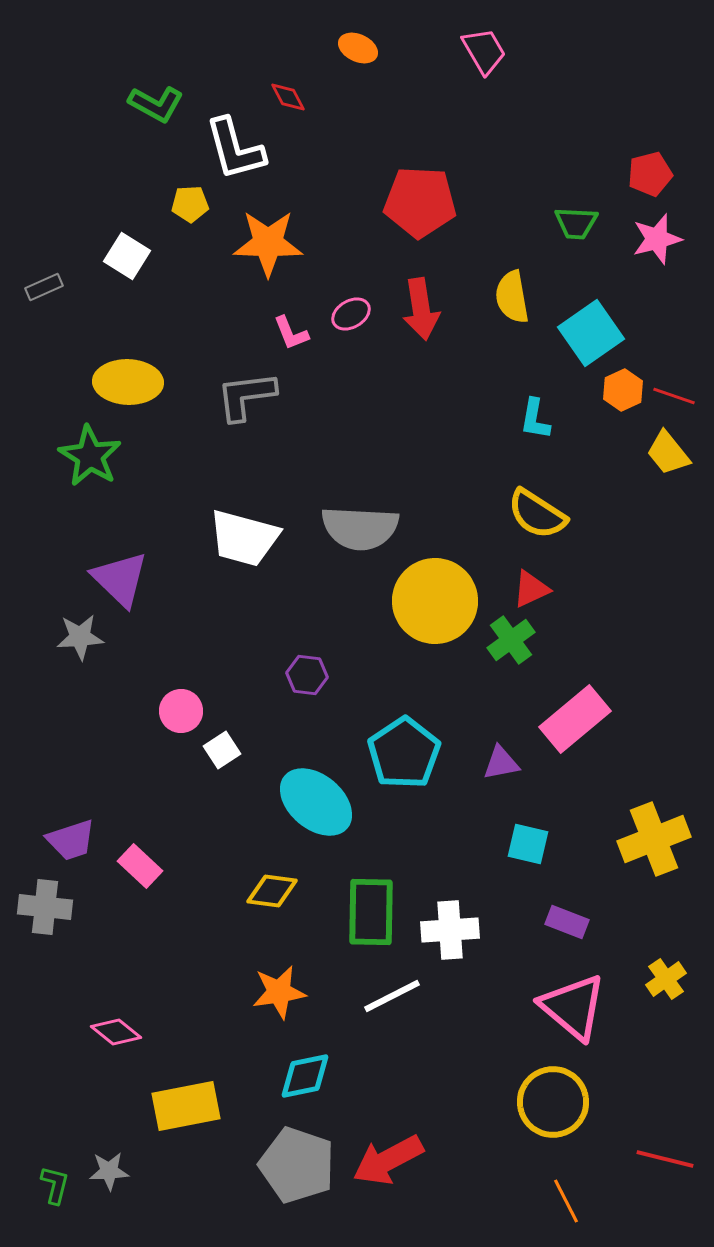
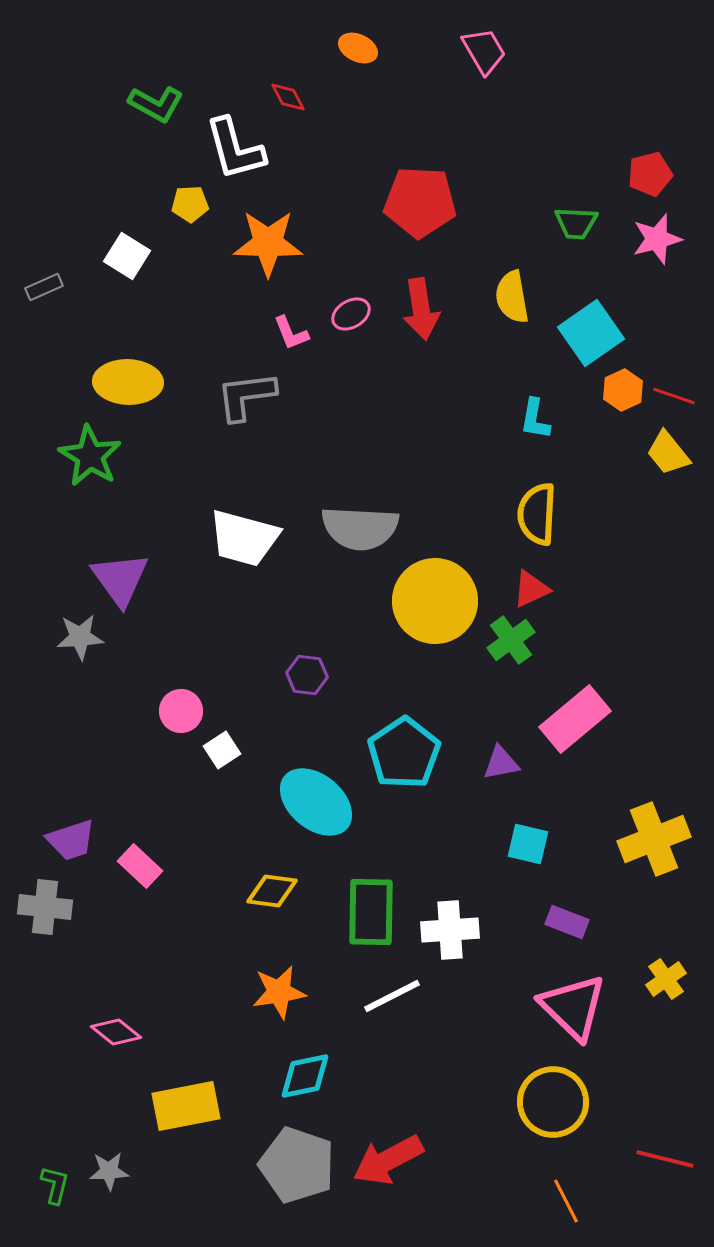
yellow semicircle at (537, 514): rotated 60 degrees clockwise
purple triangle at (120, 579): rotated 10 degrees clockwise
pink triangle at (573, 1007): rotated 4 degrees clockwise
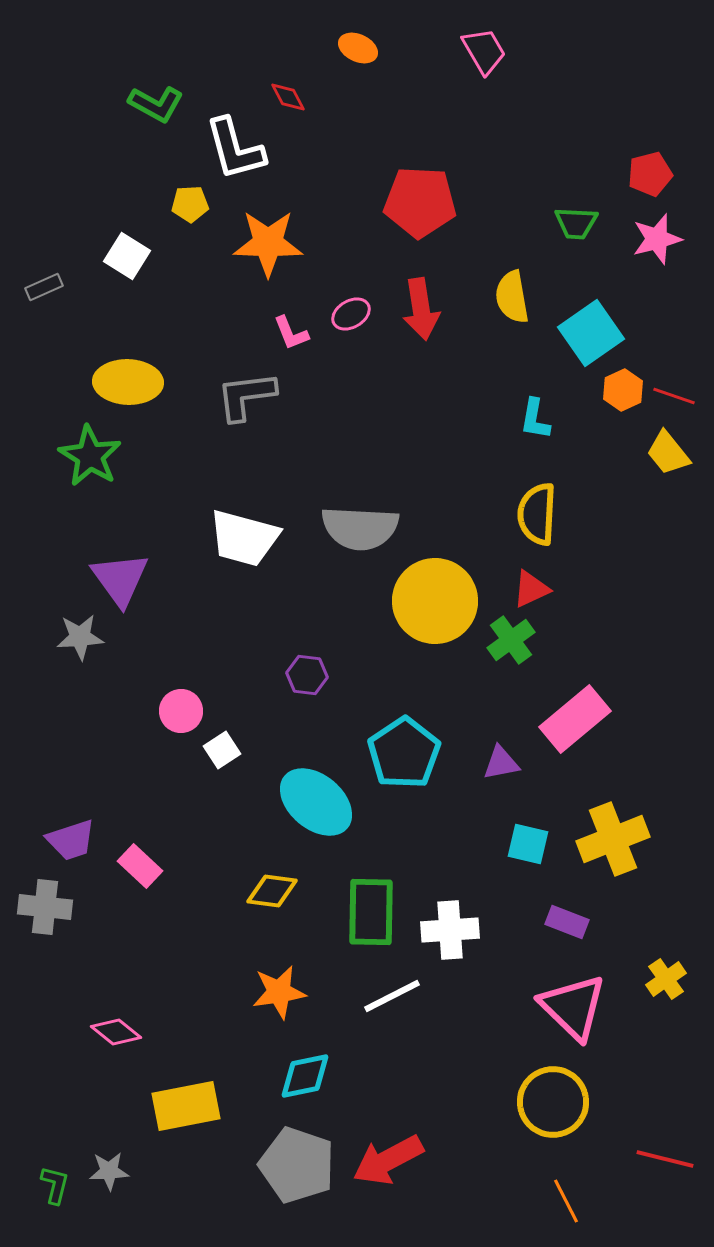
yellow cross at (654, 839): moved 41 px left
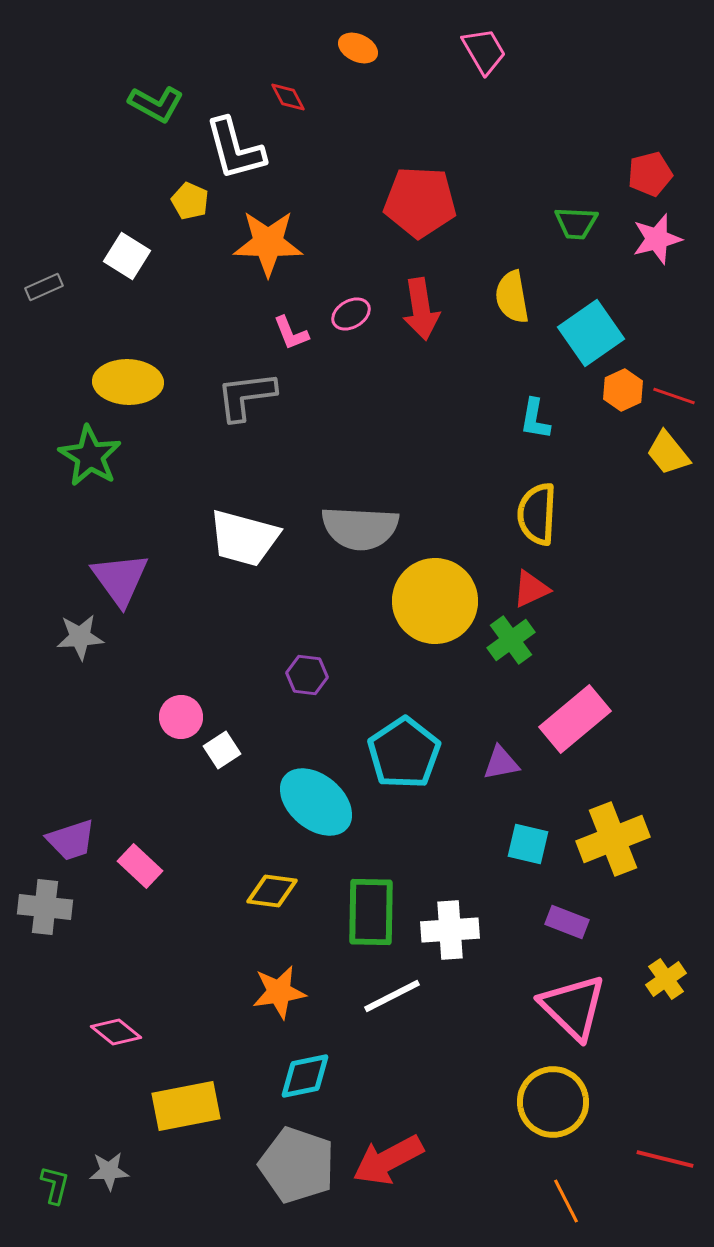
yellow pentagon at (190, 204): moved 3 px up; rotated 27 degrees clockwise
pink circle at (181, 711): moved 6 px down
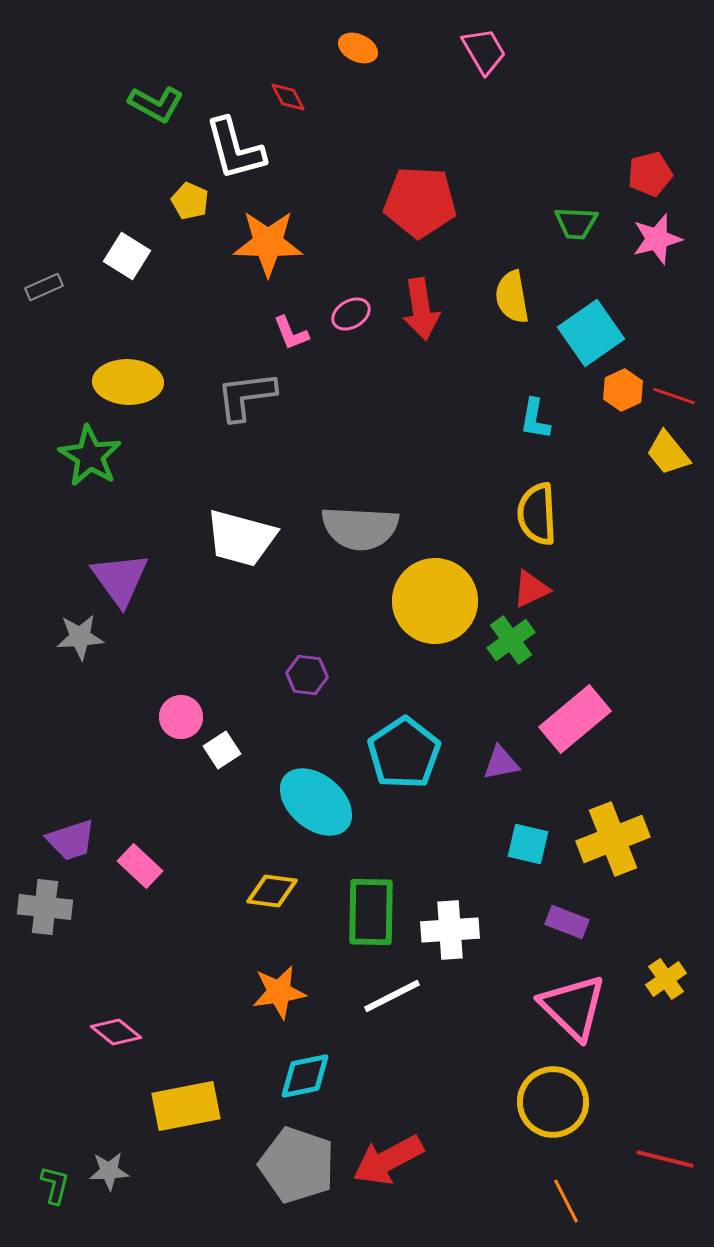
yellow semicircle at (537, 514): rotated 6 degrees counterclockwise
white trapezoid at (244, 538): moved 3 px left
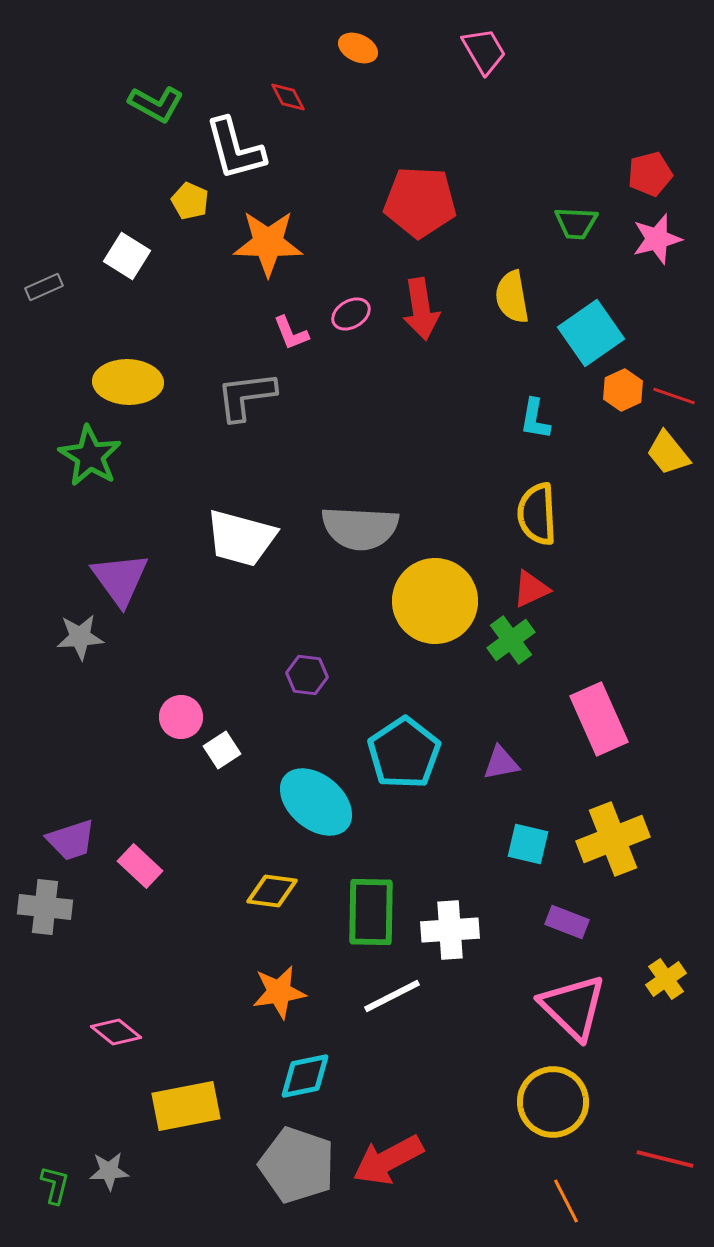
pink rectangle at (575, 719): moved 24 px right; rotated 74 degrees counterclockwise
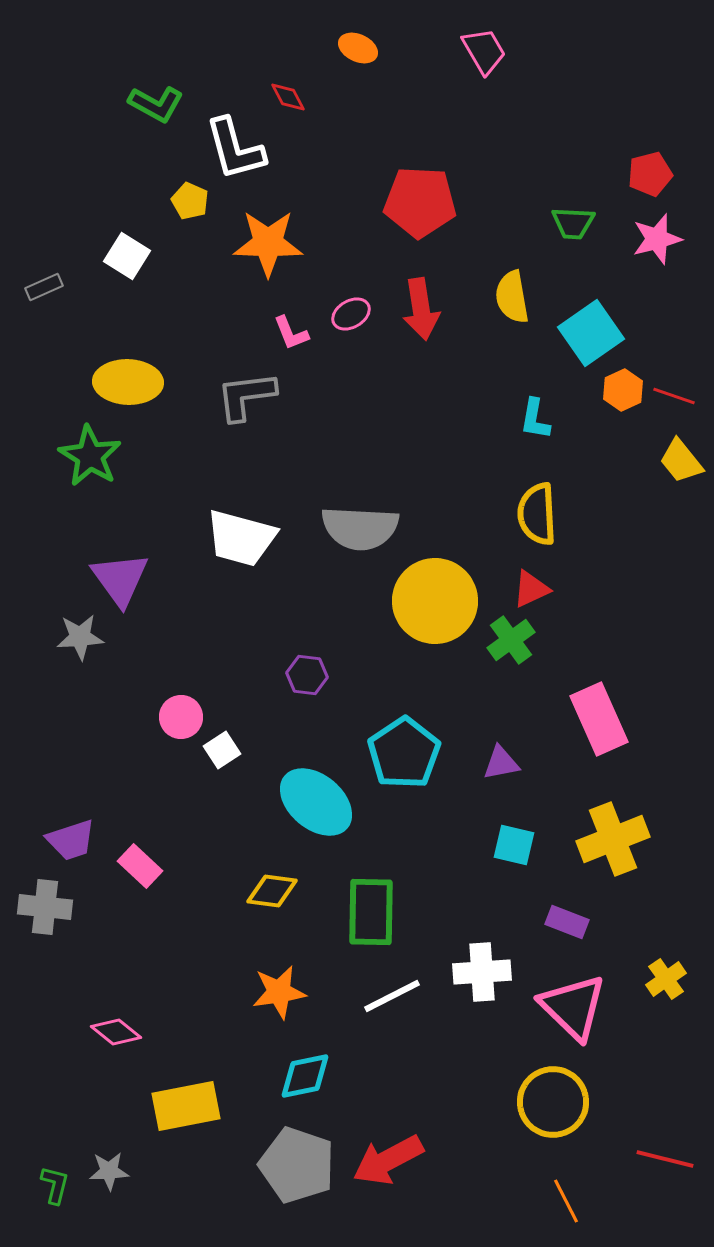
green trapezoid at (576, 223): moved 3 px left
yellow trapezoid at (668, 453): moved 13 px right, 8 px down
cyan square at (528, 844): moved 14 px left, 1 px down
white cross at (450, 930): moved 32 px right, 42 px down
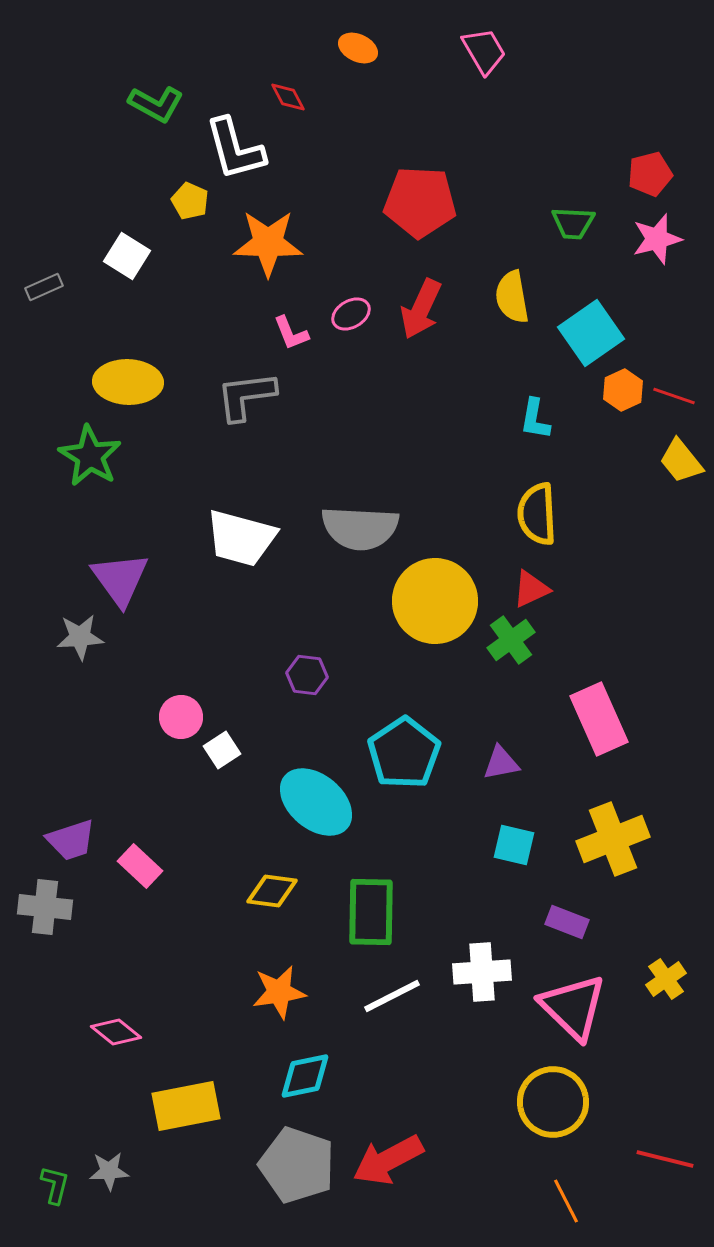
red arrow at (421, 309): rotated 34 degrees clockwise
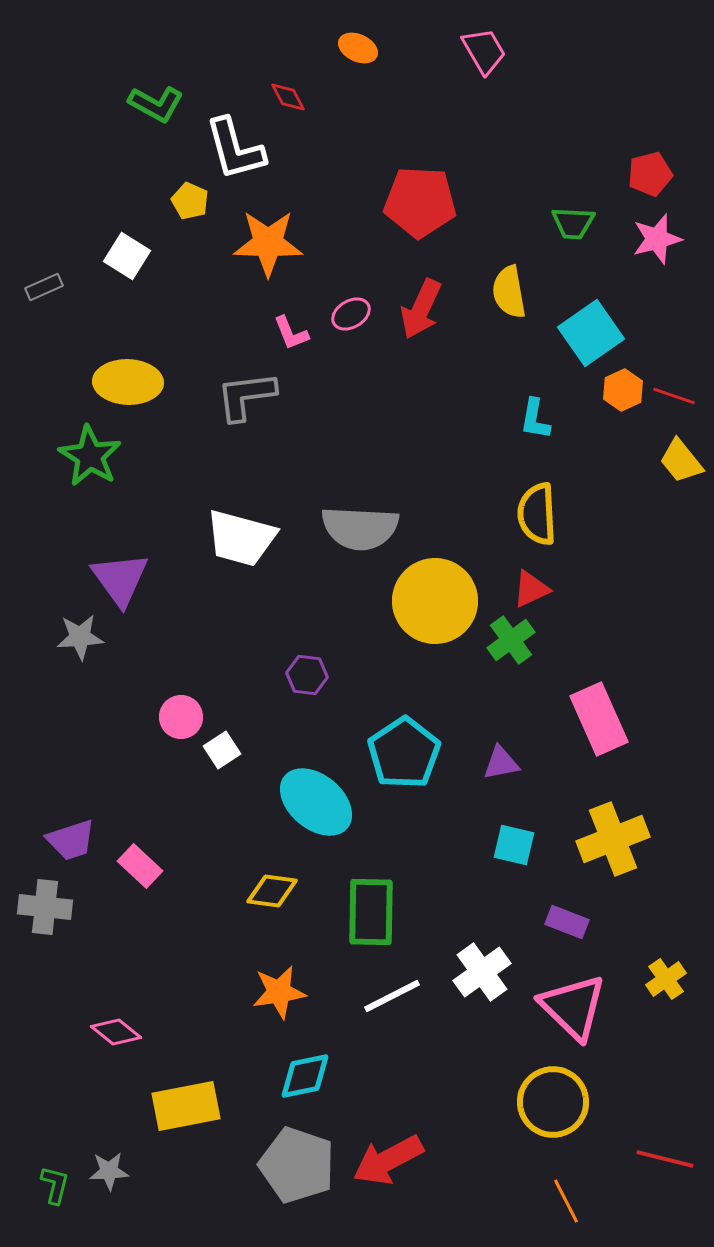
yellow semicircle at (512, 297): moved 3 px left, 5 px up
white cross at (482, 972): rotated 32 degrees counterclockwise
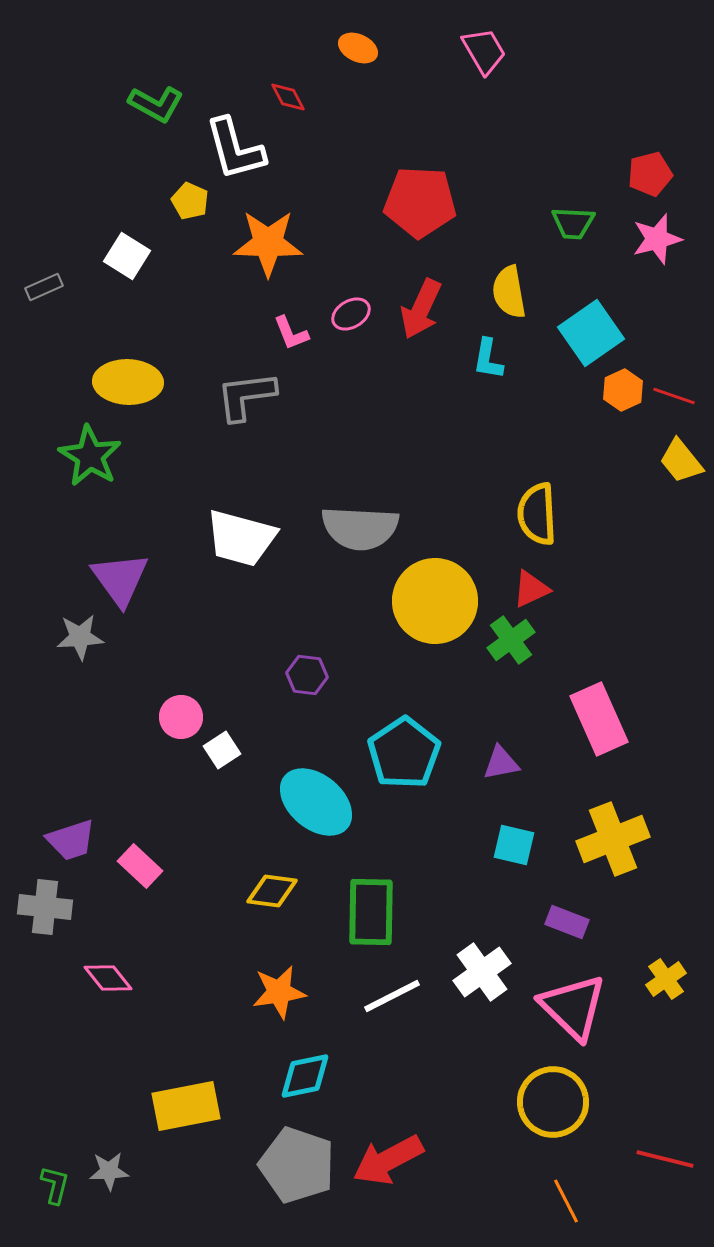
cyan L-shape at (535, 419): moved 47 px left, 60 px up
pink diamond at (116, 1032): moved 8 px left, 54 px up; rotated 12 degrees clockwise
